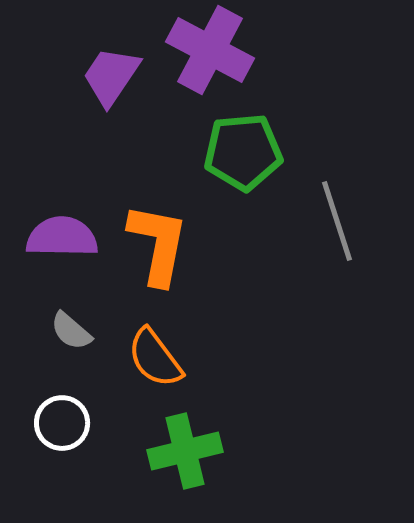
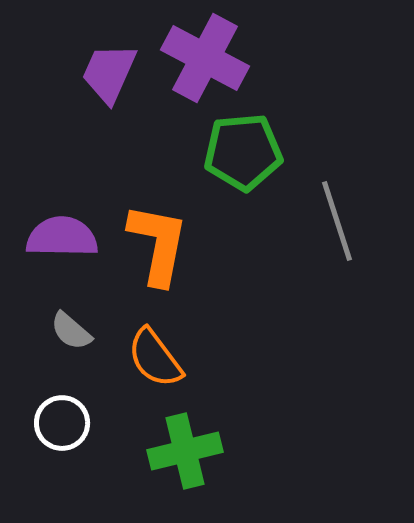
purple cross: moved 5 px left, 8 px down
purple trapezoid: moved 2 px left, 3 px up; rotated 10 degrees counterclockwise
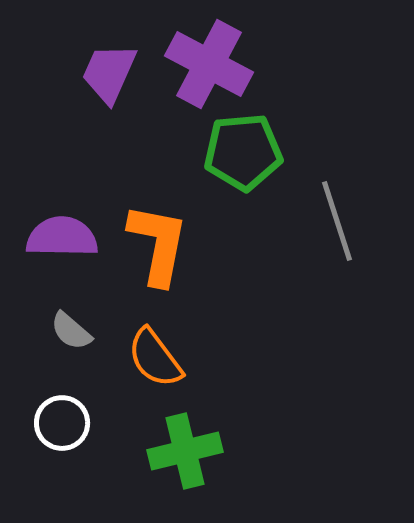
purple cross: moved 4 px right, 6 px down
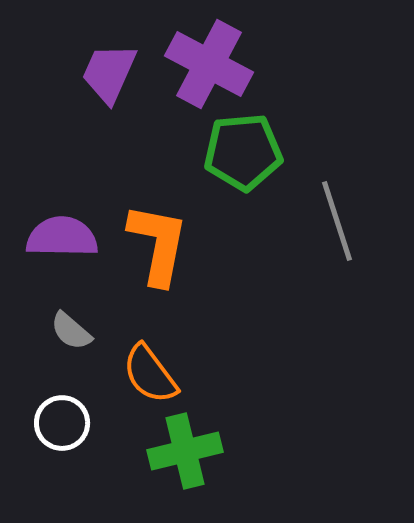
orange semicircle: moved 5 px left, 16 px down
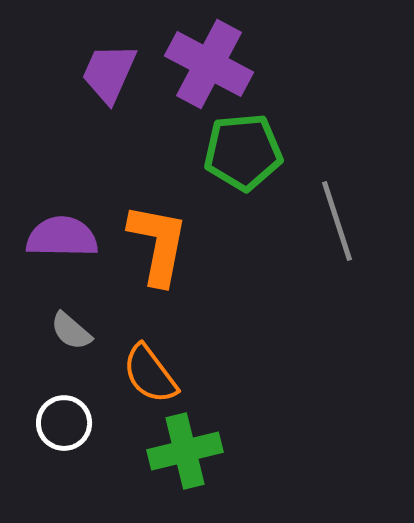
white circle: moved 2 px right
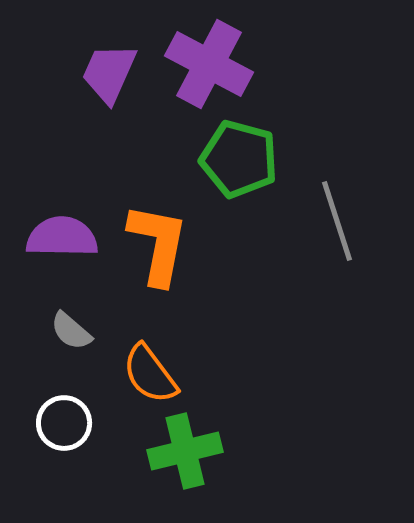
green pentagon: moved 4 px left, 7 px down; rotated 20 degrees clockwise
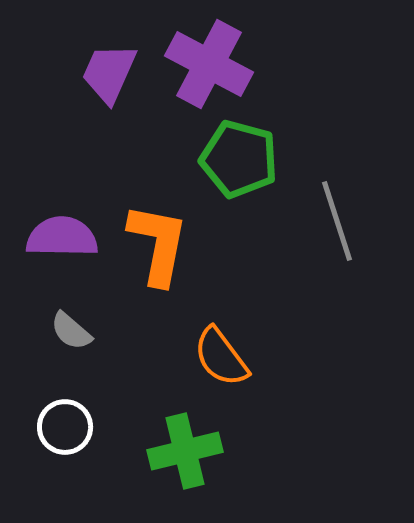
orange semicircle: moved 71 px right, 17 px up
white circle: moved 1 px right, 4 px down
